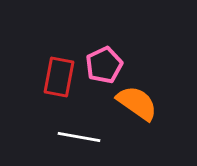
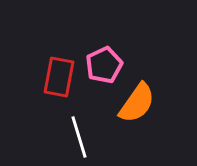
orange semicircle: rotated 90 degrees clockwise
white line: rotated 63 degrees clockwise
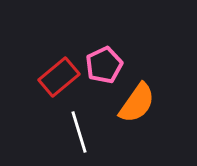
red rectangle: rotated 39 degrees clockwise
white line: moved 5 px up
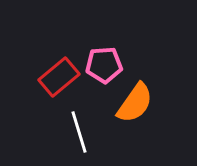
pink pentagon: rotated 21 degrees clockwise
orange semicircle: moved 2 px left
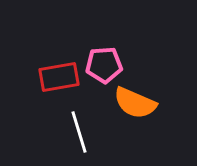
red rectangle: rotated 30 degrees clockwise
orange semicircle: rotated 78 degrees clockwise
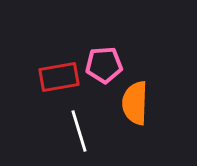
orange semicircle: rotated 69 degrees clockwise
white line: moved 1 px up
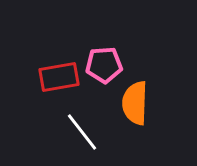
white line: moved 3 px right, 1 px down; rotated 21 degrees counterclockwise
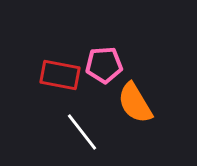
red rectangle: moved 1 px right, 2 px up; rotated 21 degrees clockwise
orange semicircle: rotated 33 degrees counterclockwise
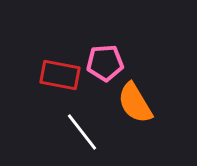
pink pentagon: moved 1 px right, 2 px up
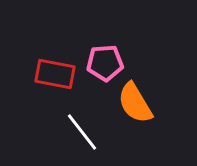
red rectangle: moved 5 px left, 1 px up
